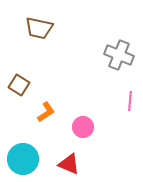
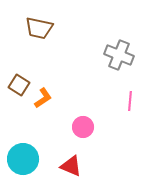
orange L-shape: moved 3 px left, 14 px up
red triangle: moved 2 px right, 2 px down
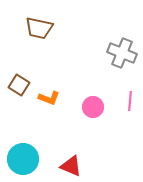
gray cross: moved 3 px right, 2 px up
orange L-shape: moved 6 px right; rotated 55 degrees clockwise
pink circle: moved 10 px right, 20 px up
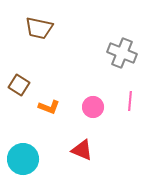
orange L-shape: moved 9 px down
red triangle: moved 11 px right, 16 px up
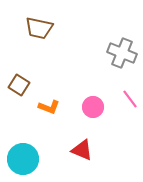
pink line: moved 2 px up; rotated 42 degrees counterclockwise
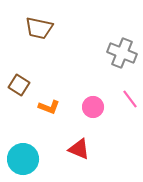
red triangle: moved 3 px left, 1 px up
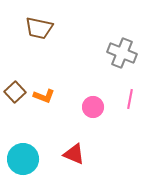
brown square: moved 4 px left, 7 px down; rotated 15 degrees clockwise
pink line: rotated 48 degrees clockwise
orange L-shape: moved 5 px left, 11 px up
red triangle: moved 5 px left, 5 px down
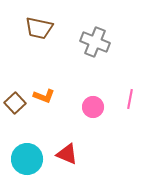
gray cross: moved 27 px left, 11 px up
brown square: moved 11 px down
red triangle: moved 7 px left
cyan circle: moved 4 px right
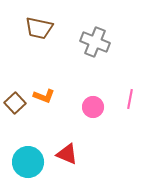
cyan circle: moved 1 px right, 3 px down
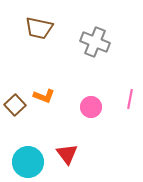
brown square: moved 2 px down
pink circle: moved 2 px left
red triangle: rotated 30 degrees clockwise
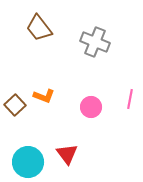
brown trapezoid: rotated 40 degrees clockwise
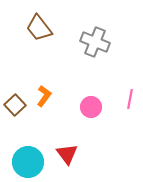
orange L-shape: rotated 75 degrees counterclockwise
